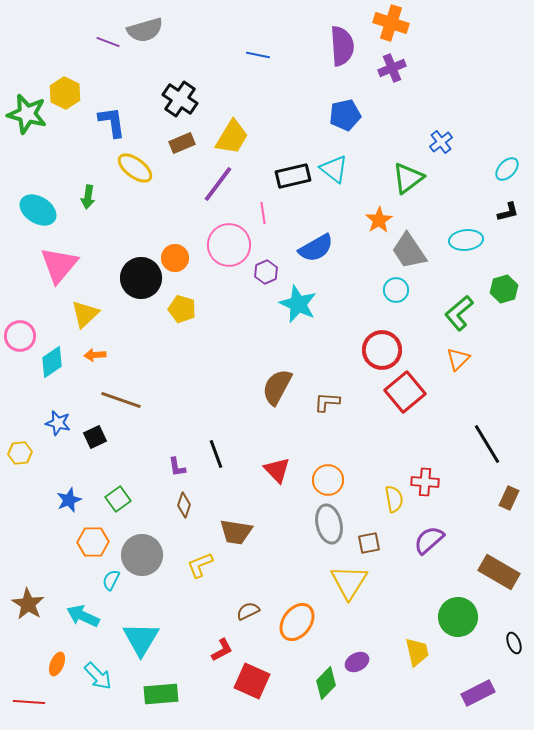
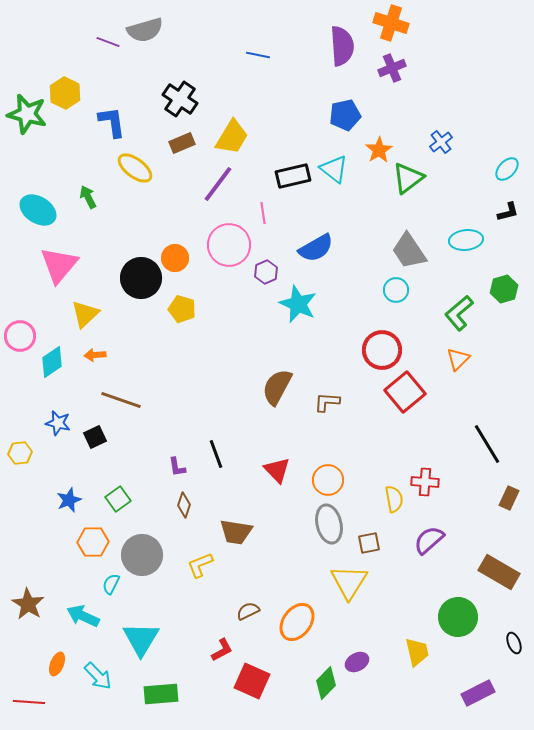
green arrow at (88, 197): rotated 145 degrees clockwise
orange star at (379, 220): moved 70 px up
cyan semicircle at (111, 580): moved 4 px down
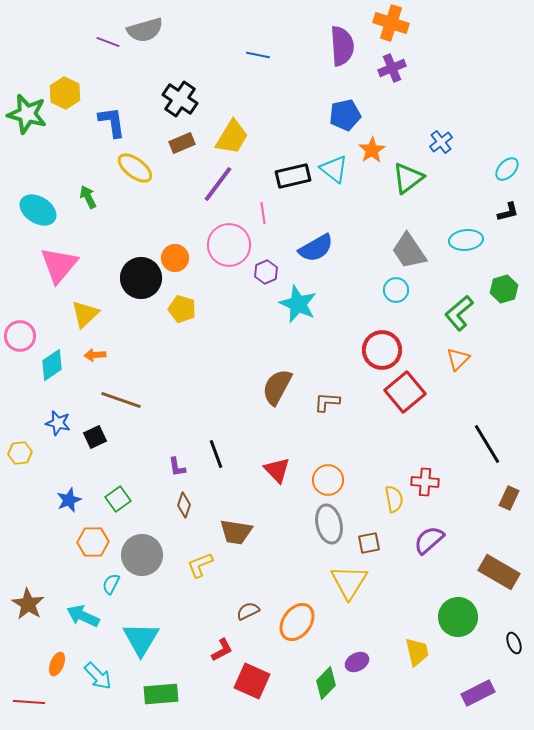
orange star at (379, 150): moved 7 px left
cyan diamond at (52, 362): moved 3 px down
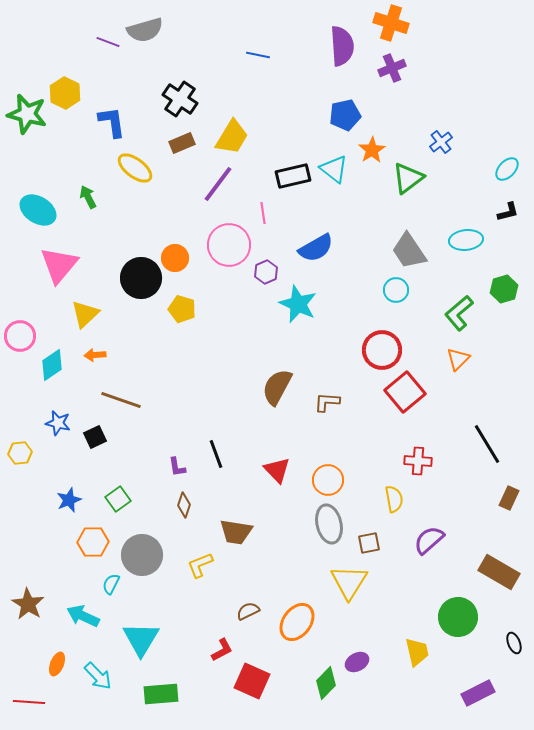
red cross at (425, 482): moved 7 px left, 21 px up
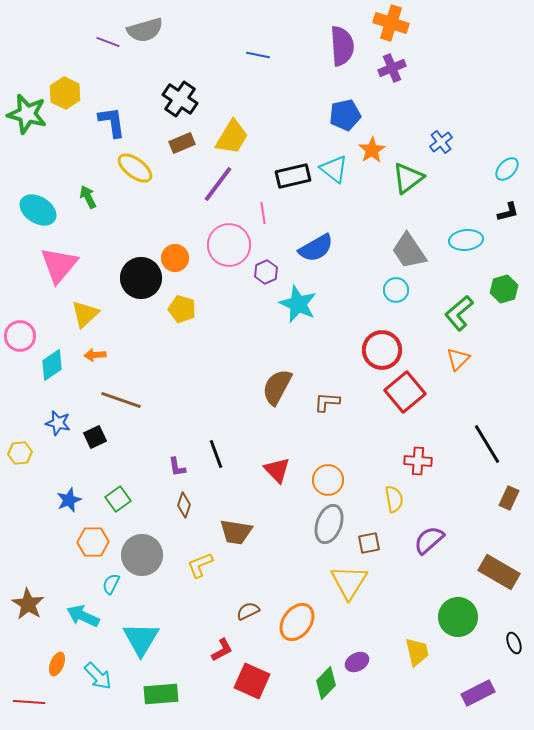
gray ellipse at (329, 524): rotated 33 degrees clockwise
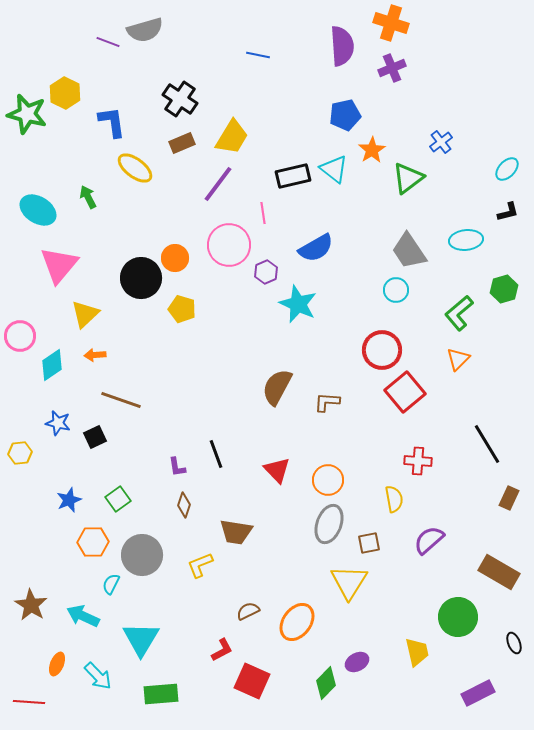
brown star at (28, 604): moved 3 px right, 1 px down
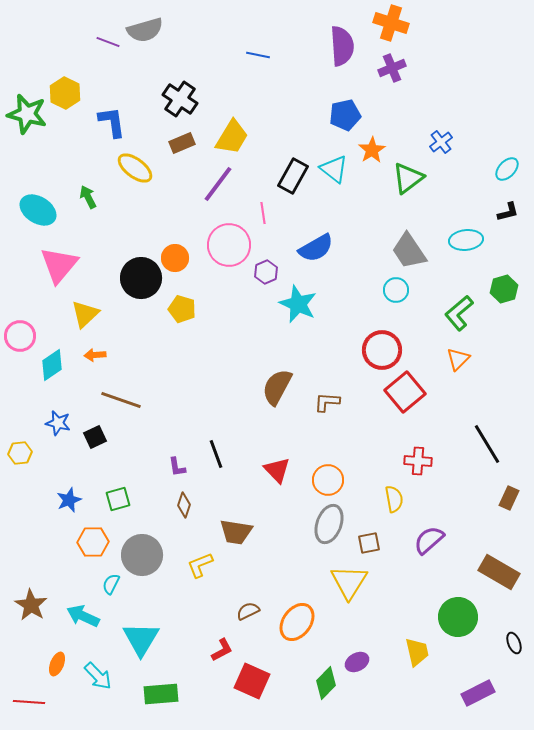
black rectangle at (293, 176): rotated 48 degrees counterclockwise
green square at (118, 499): rotated 20 degrees clockwise
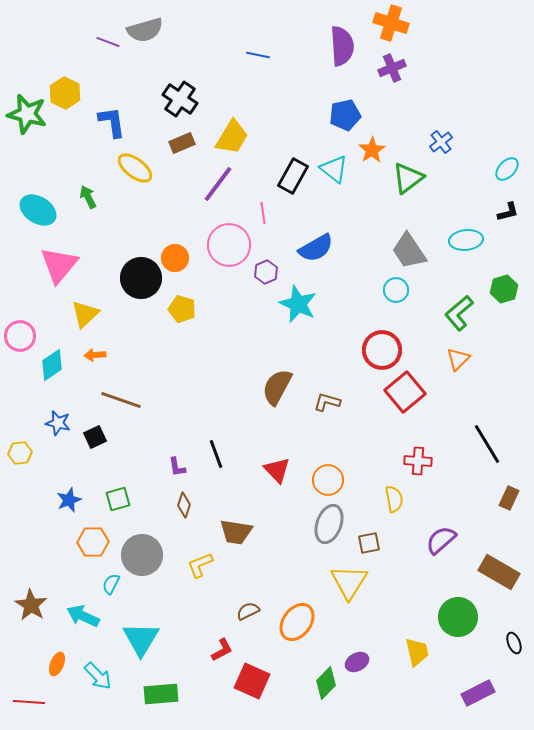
brown L-shape at (327, 402): rotated 12 degrees clockwise
purple semicircle at (429, 540): moved 12 px right
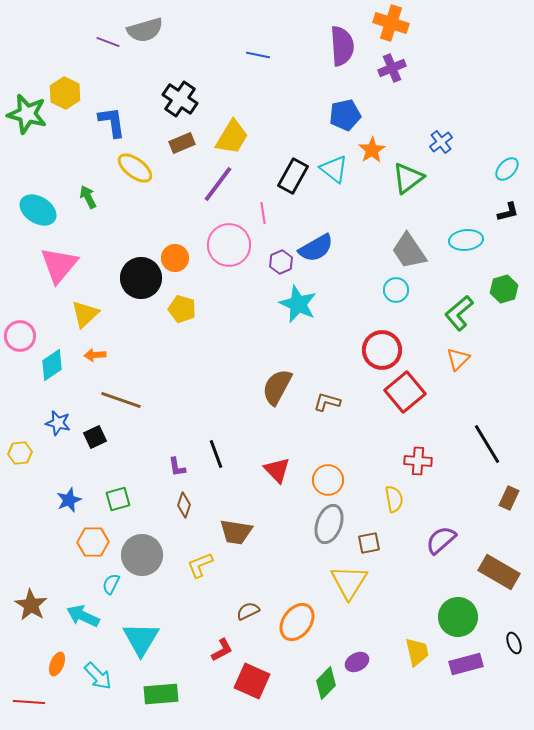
purple hexagon at (266, 272): moved 15 px right, 10 px up
purple rectangle at (478, 693): moved 12 px left, 29 px up; rotated 12 degrees clockwise
